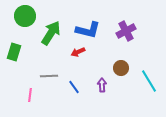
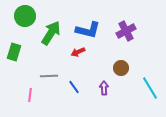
cyan line: moved 1 px right, 7 px down
purple arrow: moved 2 px right, 3 px down
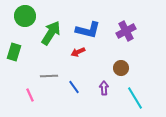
cyan line: moved 15 px left, 10 px down
pink line: rotated 32 degrees counterclockwise
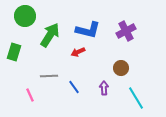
green arrow: moved 1 px left, 2 px down
cyan line: moved 1 px right
